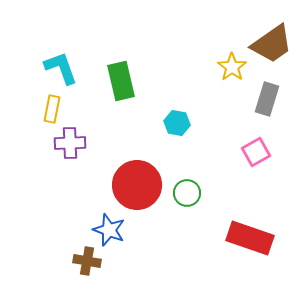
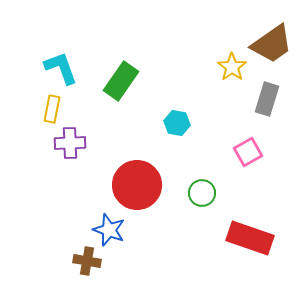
green rectangle: rotated 48 degrees clockwise
pink square: moved 8 px left
green circle: moved 15 px right
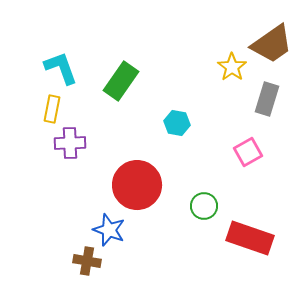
green circle: moved 2 px right, 13 px down
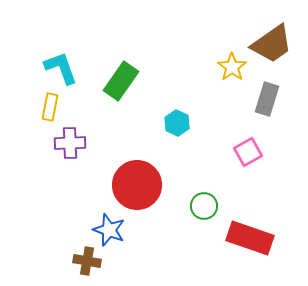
yellow rectangle: moved 2 px left, 2 px up
cyan hexagon: rotated 15 degrees clockwise
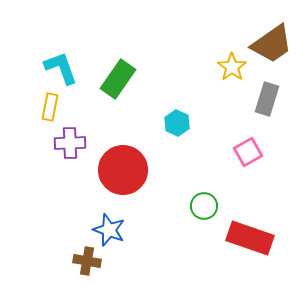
green rectangle: moved 3 px left, 2 px up
red circle: moved 14 px left, 15 px up
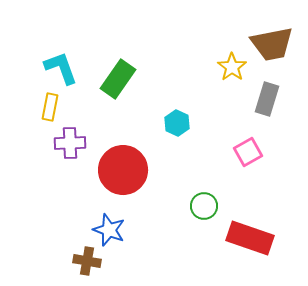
brown trapezoid: rotated 24 degrees clockwise
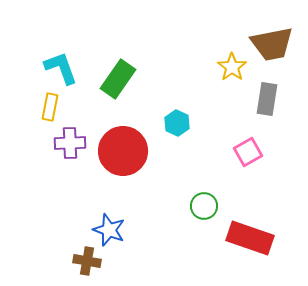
gray rectangle: rotated 8 degrees counterclockwise
red circle: moved 19 px up
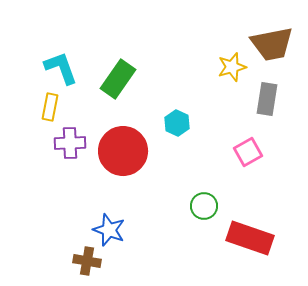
yellow star: rotated 20 degrees clockwise
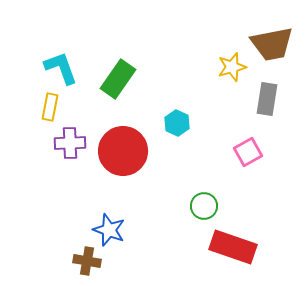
red rectangle: moved 17 px left, 9 px down
